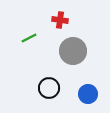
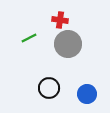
gray circle: moved 5 px left, 7 px up
blue circle: moved 1 px left
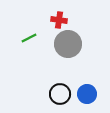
red cross: moved 1 px left
black circle: moved 11 px right, 6 px down
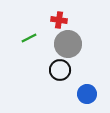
black circle: moved 24 px up
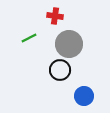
red cross: moved 4 px left, 4 px up
gray circle: moved 1 px right
blue circle: moved 3 px left, 2 px down
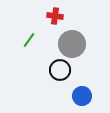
green line: moved 2 px down; rotated 28 degrees counterclockwise
gray circle: moved 3 px right
blue circle: moved 2 px left
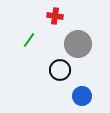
gray circle: moved 6 px right
